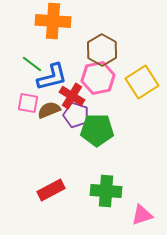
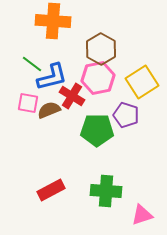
brown hexagon: moved 1 px left, 1 px up
purple pentagon: moved 50 px right
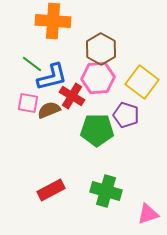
pink hexagon: rotated 8 degrees clockwise
yellow square: rotated 20 degrees counterclockwise
green cross: rotated 12 degrees clockwise
pink triangle: moved 6 px right, 1 px up
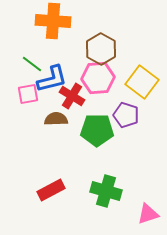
blue L-shape: moved 2 px down
pink square: moved 9 px up; rotated 20 degrees counterclockwise
brown semicircle: moved 7 px right, 9 px down; rotated 20 degrees clockwise
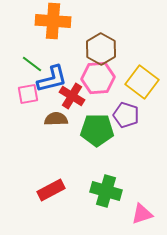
pink triangle: moved 6 px left
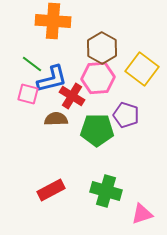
brown hexagon: moved 1 px right, 1 px up
yellow square: moved 13 px up
pink square: rotated 25 degrees clockwise
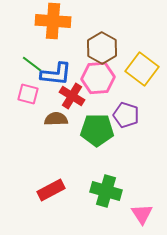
blue L-shape: moved 4 px right, 5 px up; rotated 20 degrees clockwise
pink triangle: rotated 45 degrees counterclockwise
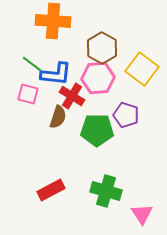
brown semicircle: moved 2 px right, 2 px up; rotated 110 degrees clockwise
